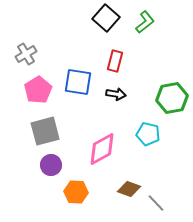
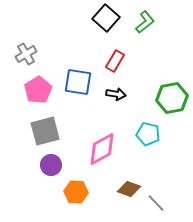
red rectangle: rotated 15 degrees clockwise
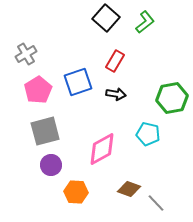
blue square: rotated 28 degrees counterclockwise
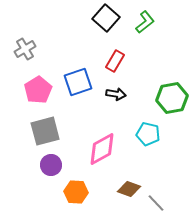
gray cross: moved 1 px left, 5 px up
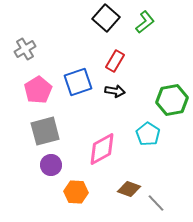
black arrow: moved 1 px left, 3 px up
green hexagon: moved 2 px down
cyan pentagon: rotated 20 degrees clockwise
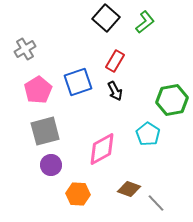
black arrow: rotated 54 degrees clockwise
orange hexagon: moved 2 px right, 2 px down
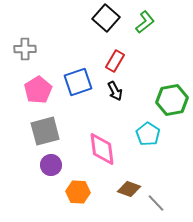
gray cross: rotated 30 degrees clockwise
pink diamond: rotated 68 degrees counterclockwise
orange hexagon: moved 2 px up
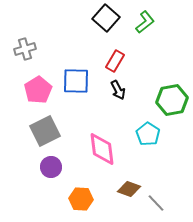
gray cross: rotated 15 degrees counterclockwise
blue square: moved 2 px left, 1 px up; rotated 20 degrees clockwise
black arrow: moved 3 px right, 1 px up
gray square: rotated 12 degrees counterclockwise
purple circle: moved 2 px down
orange hexagon: moved 3 px right, 7 px down
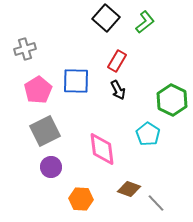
red rectangle: moved 2 px right
green hexagon: rotated 24 degrees counterclockwise
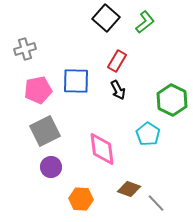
pink pentagon: rotated 20 degrees clockwise
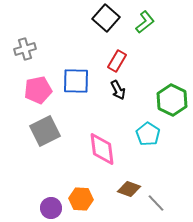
purple circle: moved 41 px down
